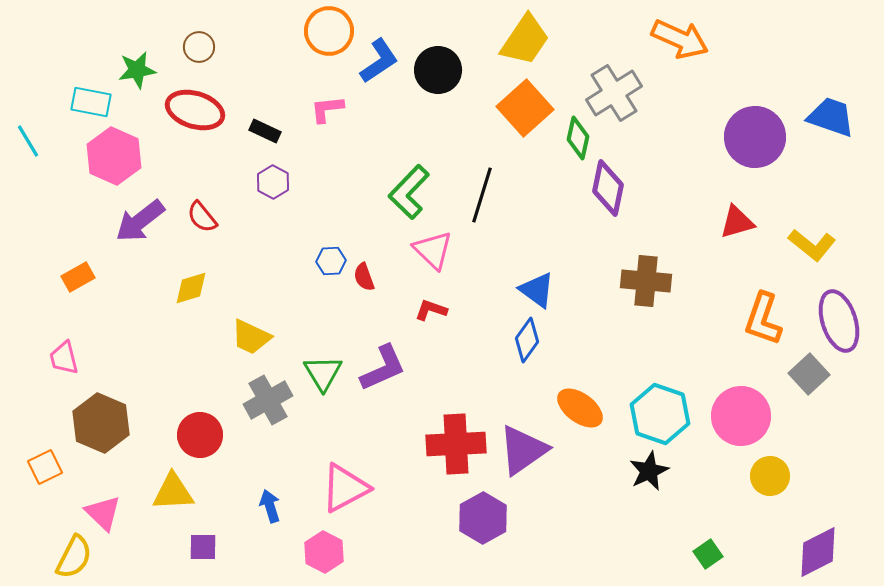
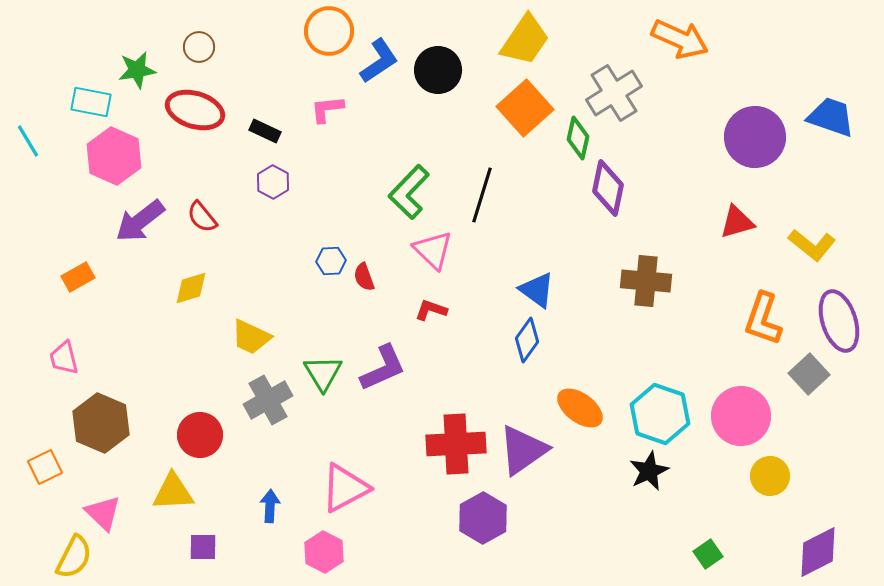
blue arrow at (270, 506): rotated 20 degrees clockwise
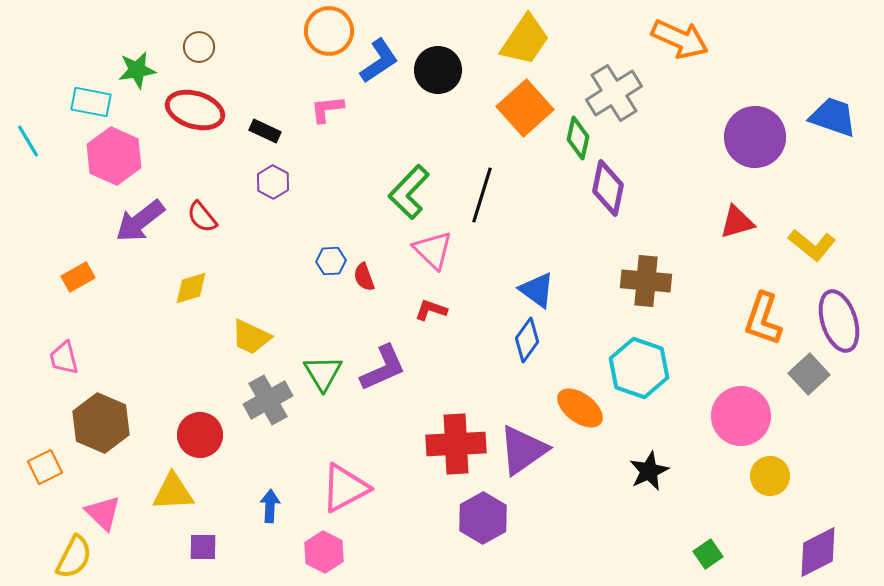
blue trapezoid at (831, 117): moved 2 px right
cyan hexagon at (660, 414): moved 21 px left, 46 px up
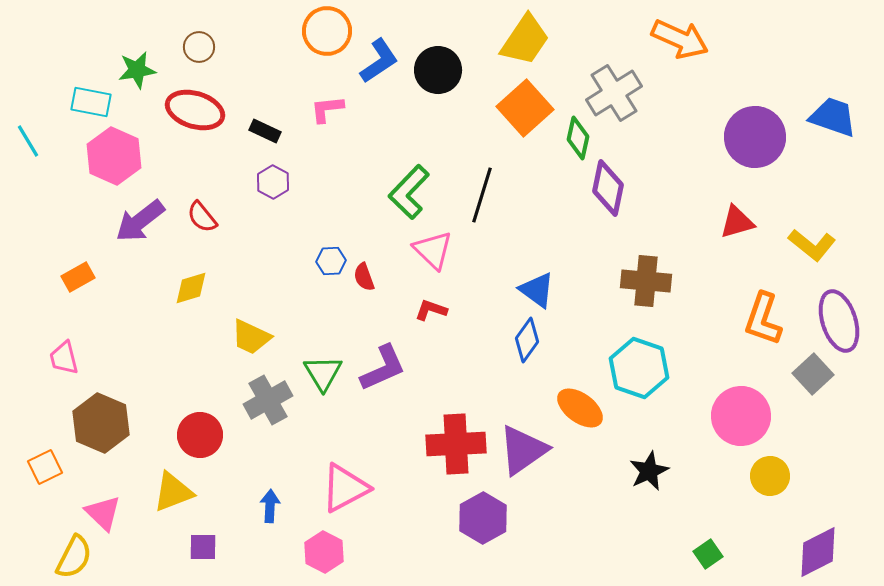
orange circle at (329, 31): moved 2 px left
gray square at (809, 374): moved 4 px right
yellow triangle at (173, 492): rotated 18 degrees counterclockwise
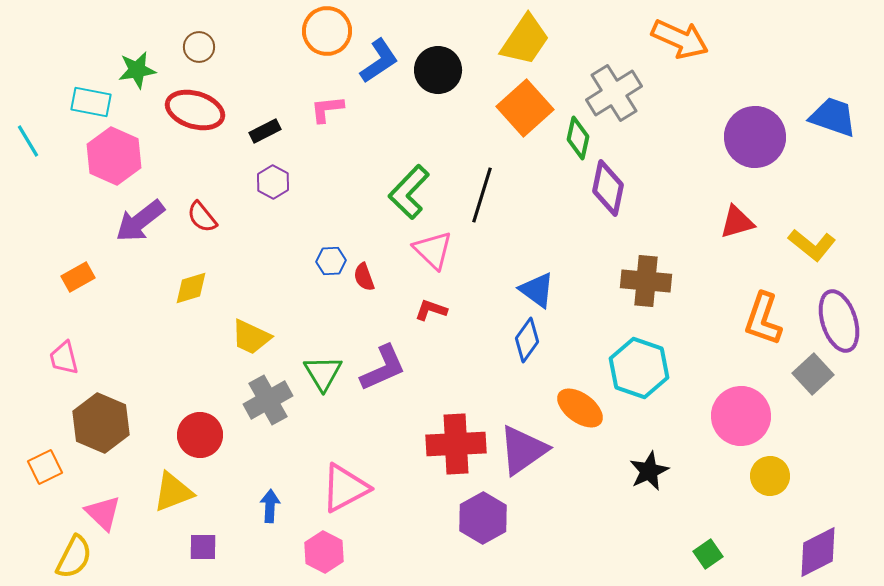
black rectangle at (265, 131): rotated 52 degrees counterclockwise
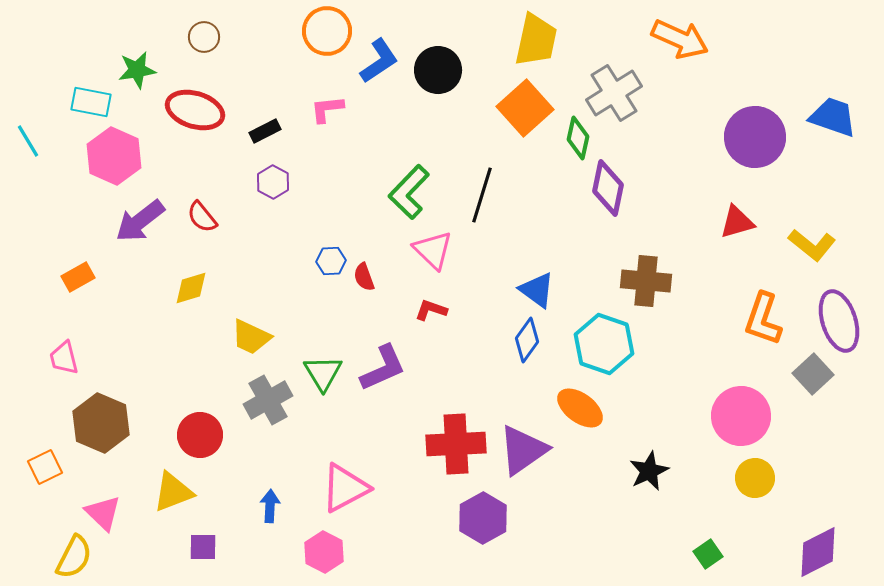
yellow trapezoid at (525, 40): moved 11 px right; rotated 22 degrees counterclockwise
brown circle at (199, 47): moved 5 px right, 10 px up
cyan hexagon at (639, 368): moved 35 px left, 24 px up
yellow circle at (770, 476): moved 15 px left, 2 px down
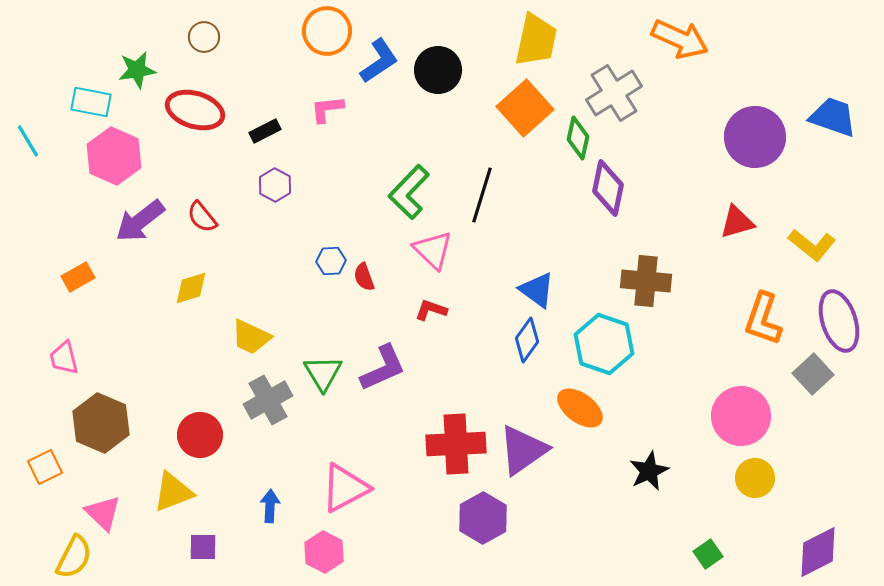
purple hexagon at (273, 182): moved 2 px right, 3 px down
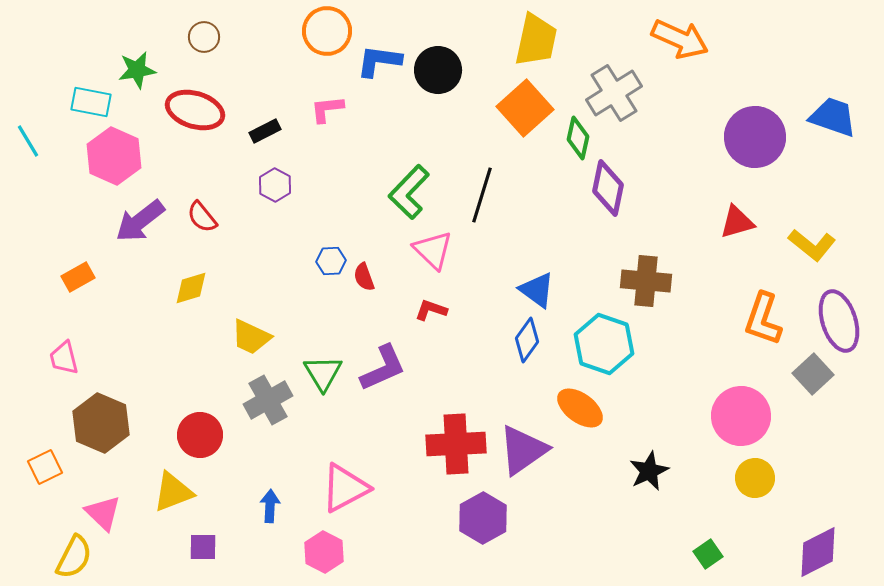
blue L-shape at (379, 61): rotated 138 degrees counterclockwise
